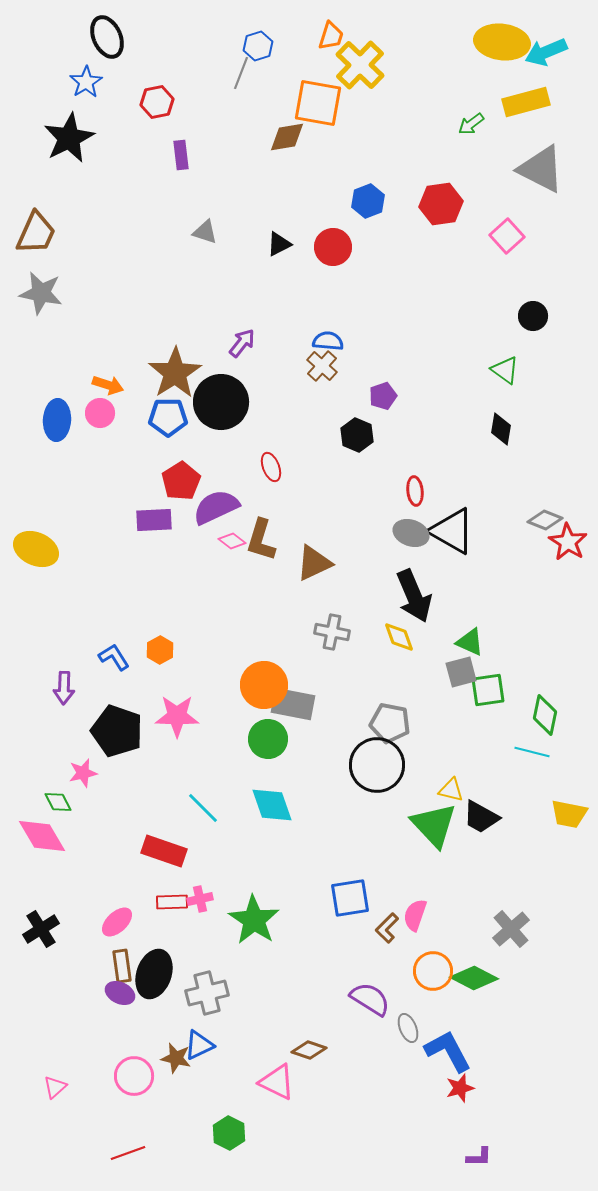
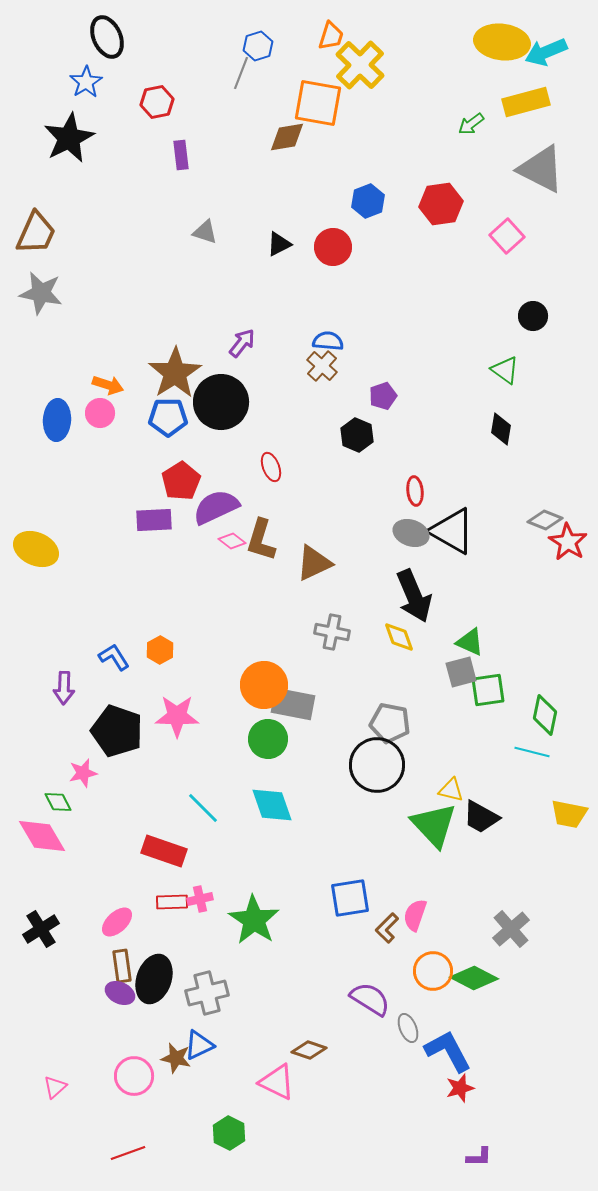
black ellipse at (154, 974): moved 5 px down
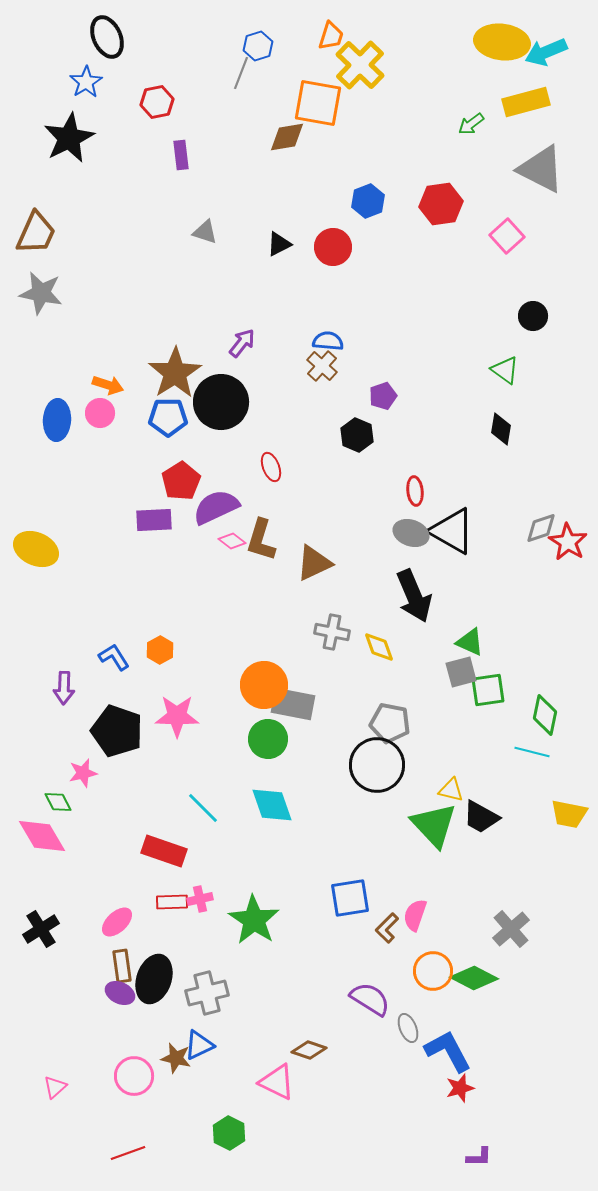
gray diamond at (545, 520): moved 4 px left, 8 px down; rotated 40 degrees counterclockwise
yellow diamond at (399, 637): moved 20 px left, 10 px down
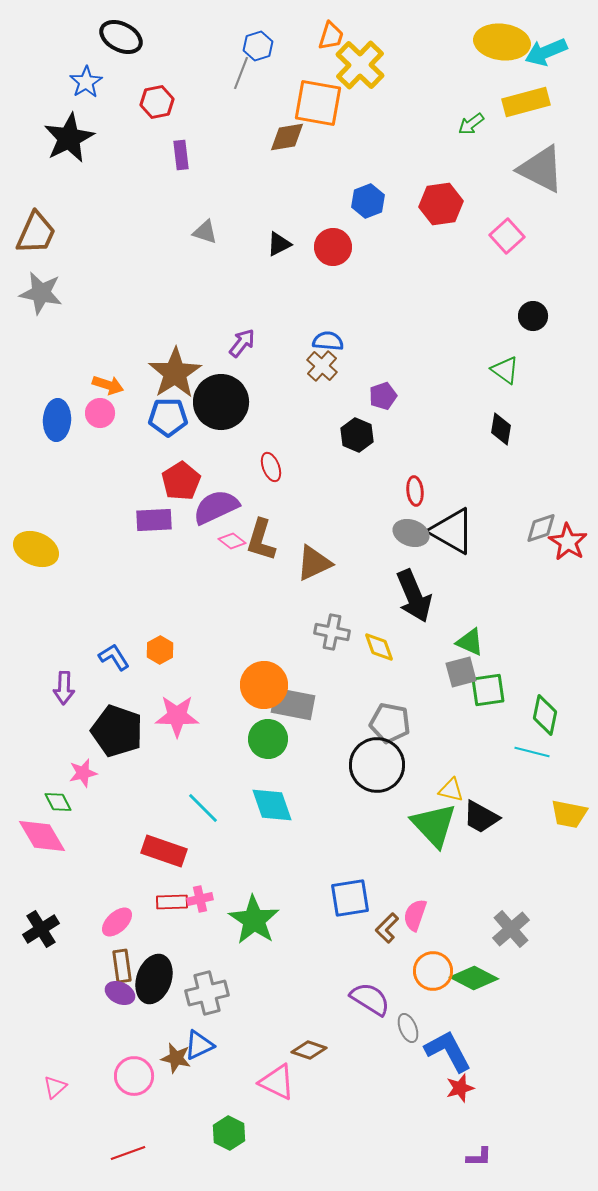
black ellipse at (107, 37): moved 14 px right; rotated 39 degrees counterclockwise
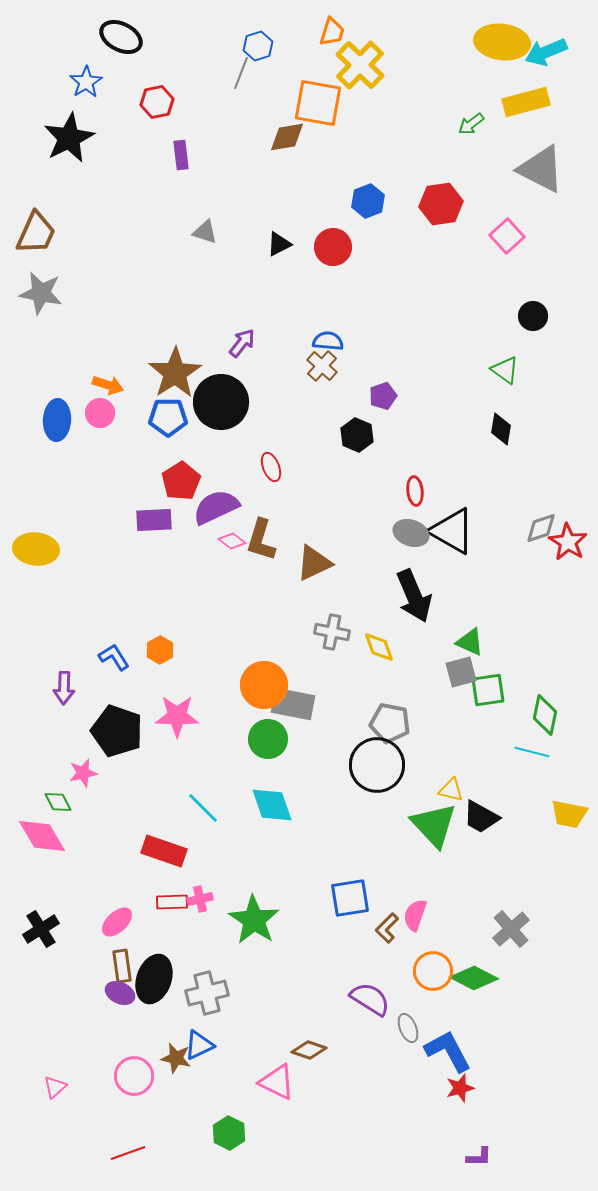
orange trapezoid at (331, 36): moved 1 px right, 4 px up
yellow ellipse at (36, 549): rotated 18 degrees counterclockwise
